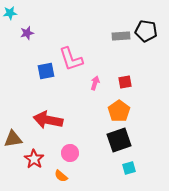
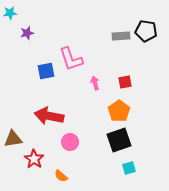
pink arrow: rotated 32 degrees counterclockwise
red arrow: moved 1 px right, 4 px up
pink circle: moved 11 px up
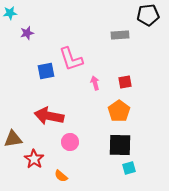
black pentagon: moved 2 px right, 16 px up; rotated 15 degrees counterclockwise
gray rectangle: moved 1 px left, 1 px up
black square: moved 1 px right, 5 px down; rotated 20 degrees clockwise
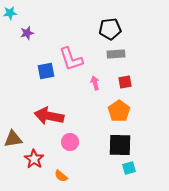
black pentagon: moved 38 px left, 14 px down
gray rectangle: moved 4 px left, 19 px down
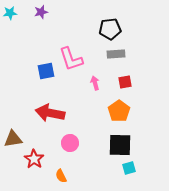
purple star: moved 14 px right, 21 px up
red arrow: moved 1 px right, 3 px up
pink circle: moved 1 px down
orange semicircle: rotated 24 degrees clockwise
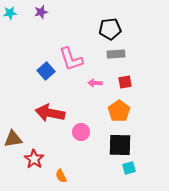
blue square: rotated 30 degrees counterclockwise
pink arrow: rotated 72 degrees counterclockwise
pink circle: moved 11 px right, 11 px up
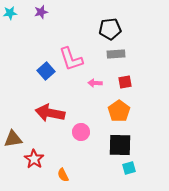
orange semicircle: moved 2 px right, 1 px up
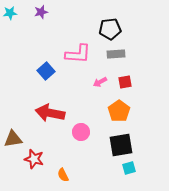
pink L-shape: moved 7 px right, 5 px up; rotated 68 degrees counterclockwise
pink arrow: moved 5 px right, 1 px up; rotated 32 degrees counterclockwise
black square: moved 1 px right; rotated 10 degrees counterclockwise
red star: rotated 18 degrees counterclockwise
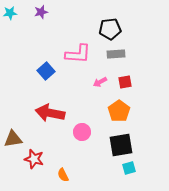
pink circle: moved 1 px right
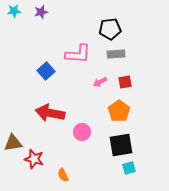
cyan star: moved 4 px right, 2 px up
brown triangle: moved 4 px down
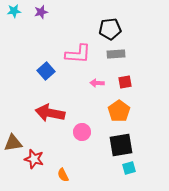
pink arrow: moved 3 px left, 1 px down; rotated 32 degrees clockwise
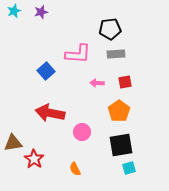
cyan star: rotated 16 degrees counterclockwise
red star: rotated 18 degrees clockwise
orange semicircle: moved 12 px right, 6 px up
